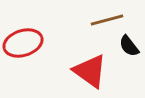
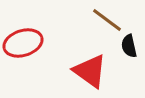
brown line: rotated 52 degrees clockwise
black semicircle: rotated 25 degrees clockwise
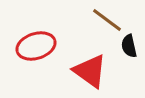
red ellipse: moved 13 px right, 3 px down
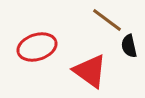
red ellipse: moved 1 px right, 1 px down
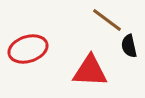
red ellipse: moved 9 px left, 2 px down
red triangle: rotated 33 degrees counterclockwise
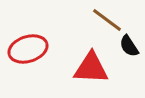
black semicircle: rotated 20 degrees counterclockwise
red triangle: moved 1 px right, 3 px up
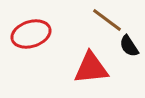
red ellipse: moved 3 px right, 15 px up
red triangle: rotated 9 degrees counterclockwise
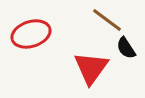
black semicircle: moved 3 px left, 2 px down
red triangle: rotated 48 degrees counterclockwise
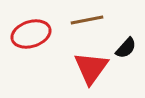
brown line: moved 20 px left; rotated 48 degrees counterclockwise
black semicircle: rotated 105 degrees counterclockwise
